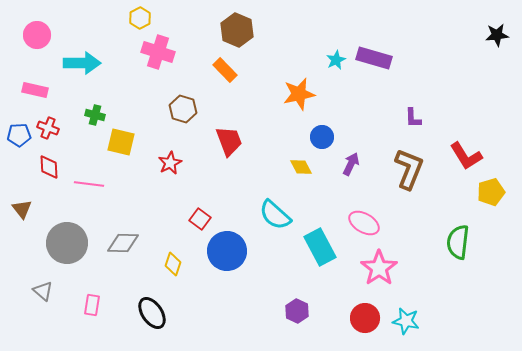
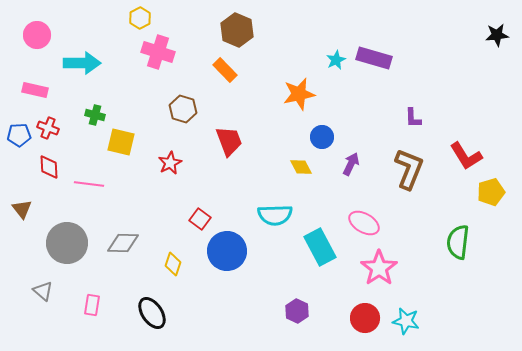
cyan semicircle at (275, 215): rotated 44 degrees counterclockwise
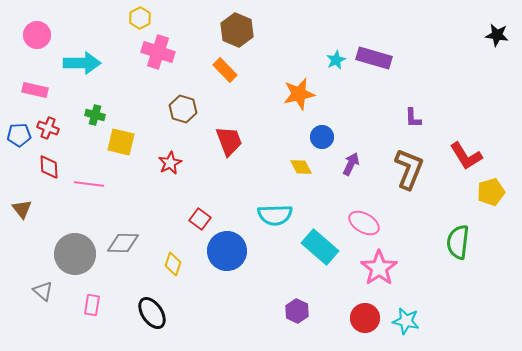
black star at (497, 35): rotated 15 degrees clockwise
gray circle at (67, 243): moved 8 px right, 11 px down
cyan rectangle at (320, 247): rotated 21 degrees counterclockwise
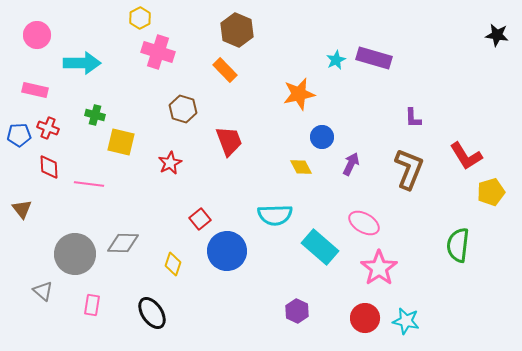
red square at (200, 219): rotated 15 degrees clockwise
green semicircle at (458, 242): moved 3 px down
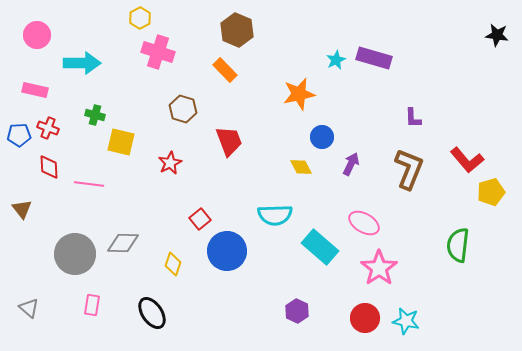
red L-shape at (466, 156): moved 1 px right, 4 px down; rotated 8 degrees counterclockwise
gray triangle at (43, 291): moved 14 px left, 17 px down
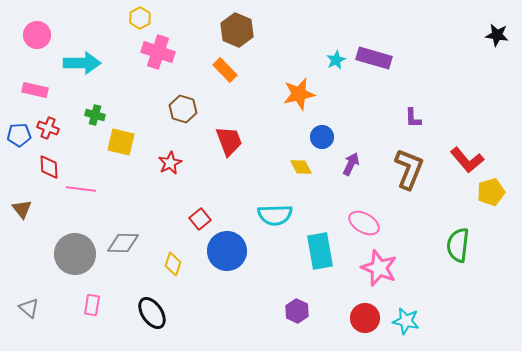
pink line at (89, 184): moved 8 px left, 5 px down
cyan rectangle at (320, 247): moved 4 px down; rotated 39 degrees clockwise
pink star at (379, 268): rotated 15 degrees counterclockwise
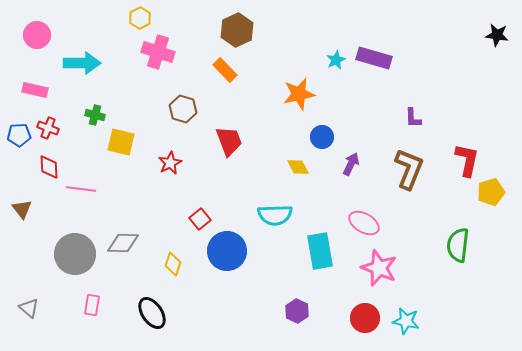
brown hexagon at (237, 30): rotated 12 degrees clockwise
red L-shape at (467, 160): rotated 128 degrees counterclockwise
yellow diamond at (301, 167): moved 3 px left
